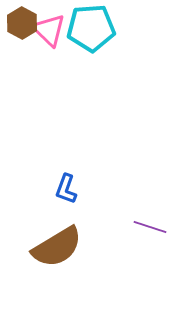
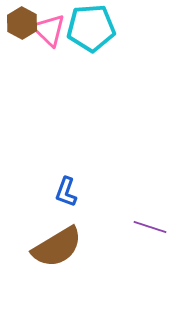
blue L-shape: moved 3 px down
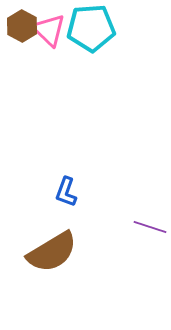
brown hexagon: moved 3 px down
brown semicircle: moved 5 px left, 5 px down
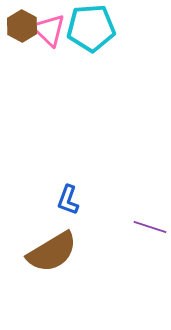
blue L-shape: moved 2 px right, 8 px down
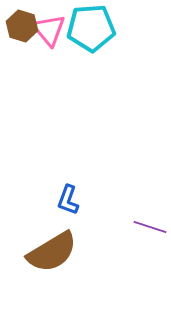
brown hexagon: rotated 12 degrees counterclockwise
pink triangle: rotated 6 degrees clockwise
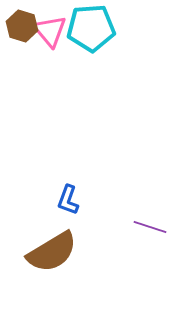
pink triangle: moved 1 px right, 1 px down
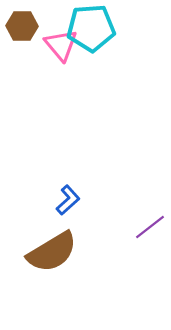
brown hexagon: rotated 16 degrees counterclockwise
pink triangle: moved 11 px right, 14 px down
blue L-shape: rotated 152 degrees counterclockwise
purple line: rotated 56 degrees counterclockwise
